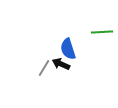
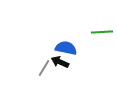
blue semicircle: moved 2 px left, 1 px up; rotated 120 degrees clockwise
black arrow: moved 1 px left, 2 px up
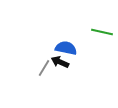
green line: rotated 15 degrees clockwise
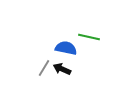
green line: moved 13 px left, 5 px down
black arrow: moved 2 px right, 7 px down
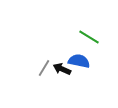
green line: rotated 20 degrees clockwise
blue semicircle: moved 13 px right, 13 px down
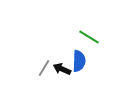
blue semicircle: rotated 80 degrees clockwise
